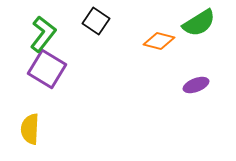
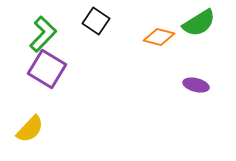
green L-shape: rotated 6 degrees clockwise
orange diamond: moved 4 px up
purple ellipse: rotated 35 degrees clockwise
yellow semicircle: rotated 140 degrees counterclockwise
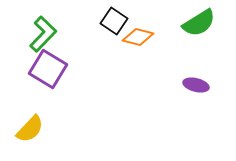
black square: moved 18 px right
orange diamond: moved 21 px left
purple square: moved 1 px right
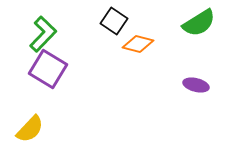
orange diamond: moved 7 px down
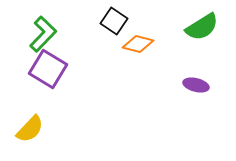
green semicircle: moved 3 px right, 4 px down
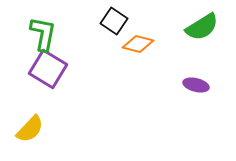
green L-shape: rotated 33 degrees counterclockwise
